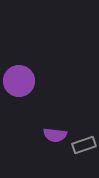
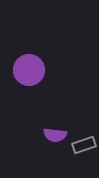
purple circle: moved 10 px right, 11 px up
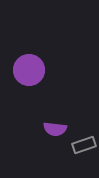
purple semicircle: moved 6 px up
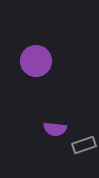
purple circle: moved 7 px right, 9 px up
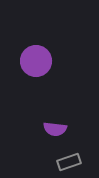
gray rectangle: moved 15 px left, 17 px down
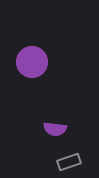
purple circle: moved 4 px left, 1 px down
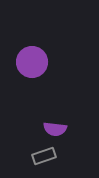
gray rectangle: moved 25 px left, 6 px up
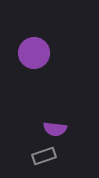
purple circle: moved 2 px right, 9 px up
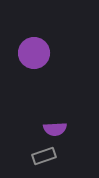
purple semicircle: rotated 10 degrees counterclockwise
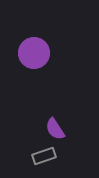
purple semicircle: rotated 60 degrees clockwise
